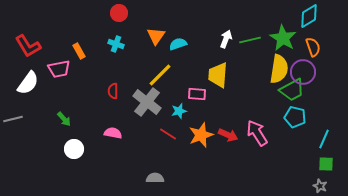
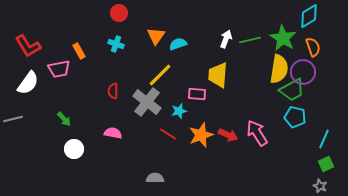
green square: rotated 28 degrees counterclockwise
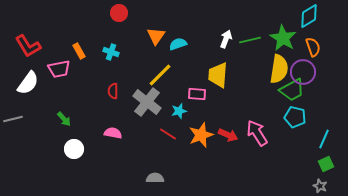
cyan cross: moved 5 px left, 8 px down
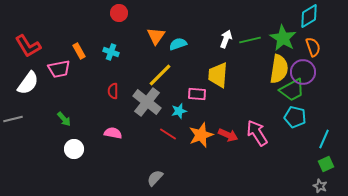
gray semicircle: rotated 48 degrees counterclockwise
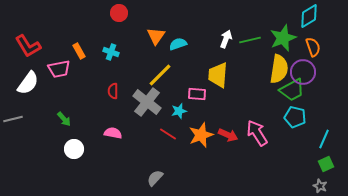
green star: rotated 20 degrees clockwise
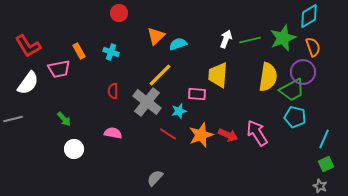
orange triangle: rotated 12 degrees clockwise
yellow semicircle: moved 11 px left, 8 px down
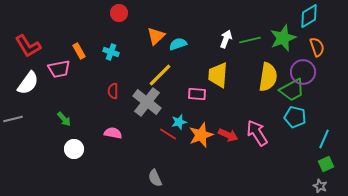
orange semicircle: moved 4 px right
cyan star: moved 11 px down
gray semicircle: rotated 66 degrees counterclockwise
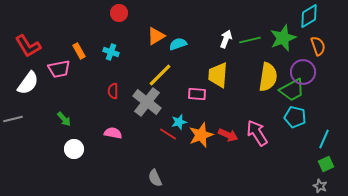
orange triangle: rotated 12 degrees clockwise
orange semicircle: moved 1 px right, 1 px up
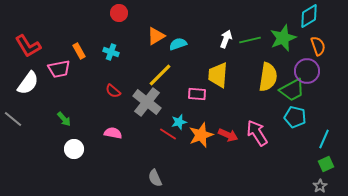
purple circle: moved 4 px right, 1 px up
red semicircle: rotated 49 degrees counterclockwise
gray line: rotated 54 degrees clockwise
gray star: rotated 16 degrees clockwise
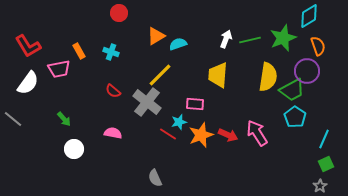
pink rectangle: moved 2 px left, 10 px down
cyan pentagon: rotated 20 degrees clockwise
